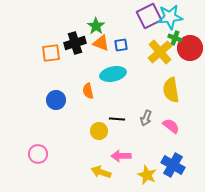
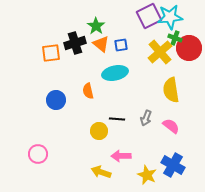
orange triangle: moved 1 px down; rotated 18 degrees clockwise
red circle: moved 1 px left
cyan ellipse: moved 2 px right, 1 px up
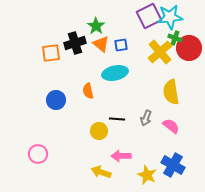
yellow semicircle: moved 2 px down
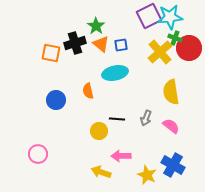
orange square: rotated 18 degrees clockwise
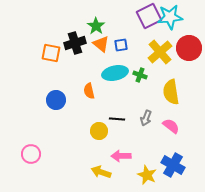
green cross: moved 35 px left, 37 px down
orange semicircle: moved 1 px right
pink circle: moved 7 px left
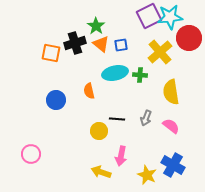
red circle: moved 10 px up
green cross: rotated 16 degrees counterclockwise
pink arrow: rotated 78 degrees counterclockwise
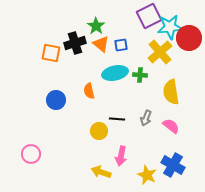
cyan star: moved 10 px down
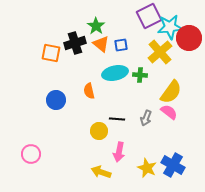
yellow semicircle: rotated 135 degrees counterclockwise
pink semicircle: moved 2 px left, 14 px up
pink arrow: moved 2 px left, 4 px up
yellow star: moved 7 px up
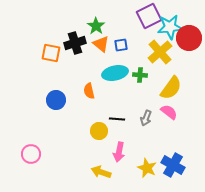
yellow semicircle: moved 4 px up
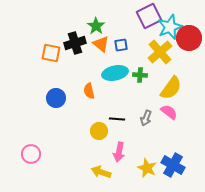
cyan star: rotated 15 degrees counterclockwise
blue circle: moved 2 px up
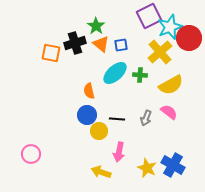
cyan ellipse: rotated 30 degrees counterclockwise
yellow semicircle: moved 3 px up; rotated 25 degrees clockwise
blue circle: moved 31 px right, 17 px down
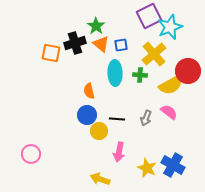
red circle: moved 1 px left, 33 px down
yellow cross: moved 6 px left, 2 px down
cyan ellipse: rotated 50 degrees counterclockwise
yellow arrow: moved 1 px left, 7 px down
